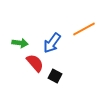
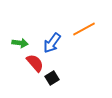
black square: moved 3 px left, 2 px down; rotated 32 degrees clockwise
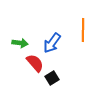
orange line: moved 1 px left, 1 px down; rotated 60 degrees counterclockwise
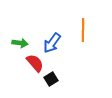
black square: moved 1 px left, 1 px down
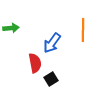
green arrow: moved 9 px left, 15 px up; rotated 14 degrees counterclockwise
red semicircle: rotated 30 degrees clockwise
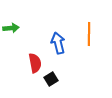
orange line: moved 6 px right, 4 px down
blue arrow: moved 6 px right; rotated 130 degrees clockwise
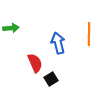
red semicircle: rotated 12 degrees counterclockwise
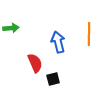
blue arrow: moved 1 px up
black square: moved 2 px right; rotated 16 degrees clockwise
